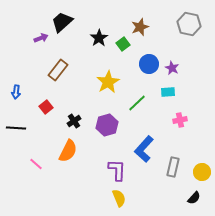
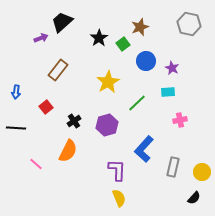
blue circle: moved 3 px left, 3 px up
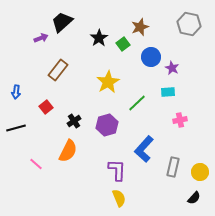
blue circle: moved 5 px right, 4 px up
black line: rotated 18 degrees counterclockwise
yellow circle: moved 2 px left
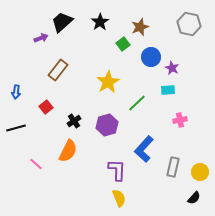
black star: moved 1 px right, 16 px up
cyan rectangle: moved 2 px up
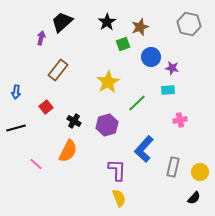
black star: moved 7 px right
purple arrow: rotated 56 degrees counterclockwise
green square: rotated 16 degrees clockwise
purple star: rotated 16 degrees counterclockwise
black cross: rotated 24 degrees counterclockwise
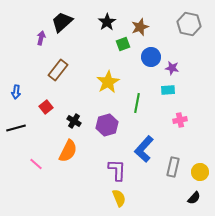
green line: rotated 36 degrees counterclockwise
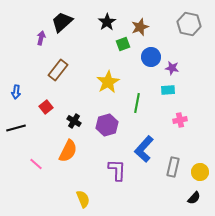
yellow semicircle: moved 36 px left, 1 px down
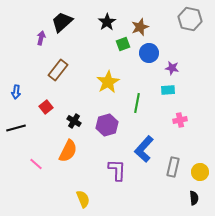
gray hexagon: moved 1 px right, 5 px up
blue circle: moved 2 px left, 4 px up
black semicircle: rotated 48 degrees counterclockwise
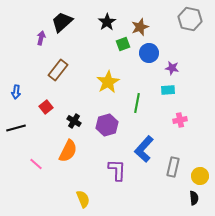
yellow circle: moved 4 px down
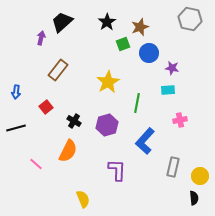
blue L-shape: moved 1 px right, 8 px up
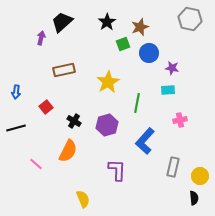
brown rectangle: moved 6 px right; rotated 40 degrees clockwise
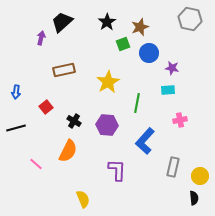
purple hexagon: rotated 20 degrees clockwise
